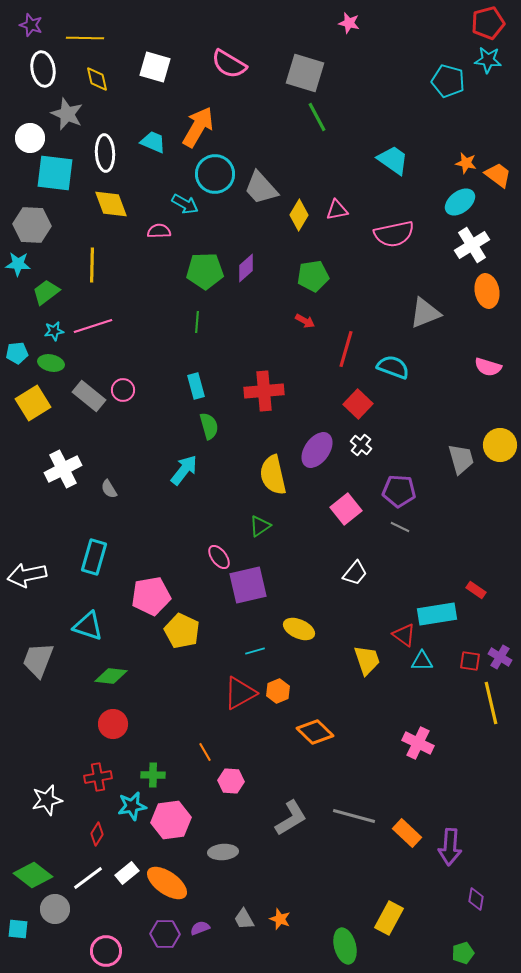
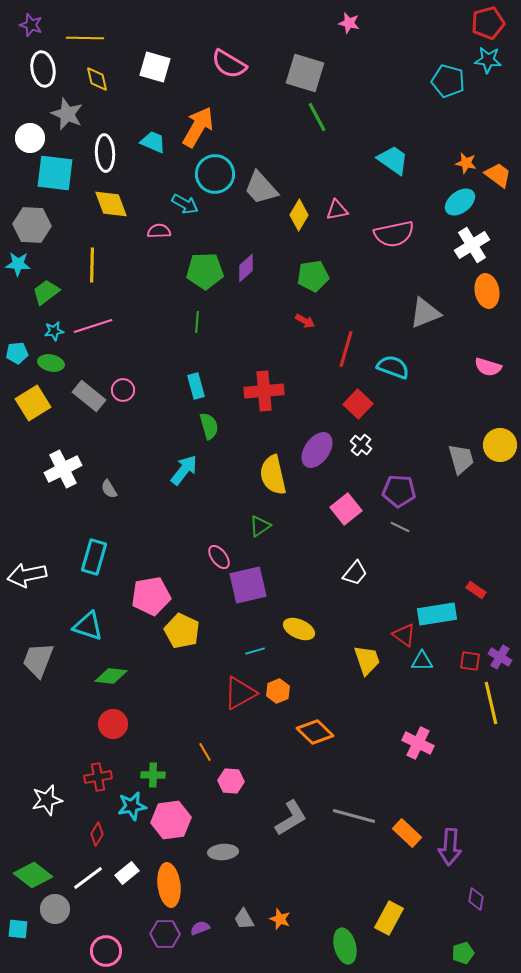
orange ellipse at (167, 883): moved 2 px right, 2 px down; rotated 48 degrees clockwise
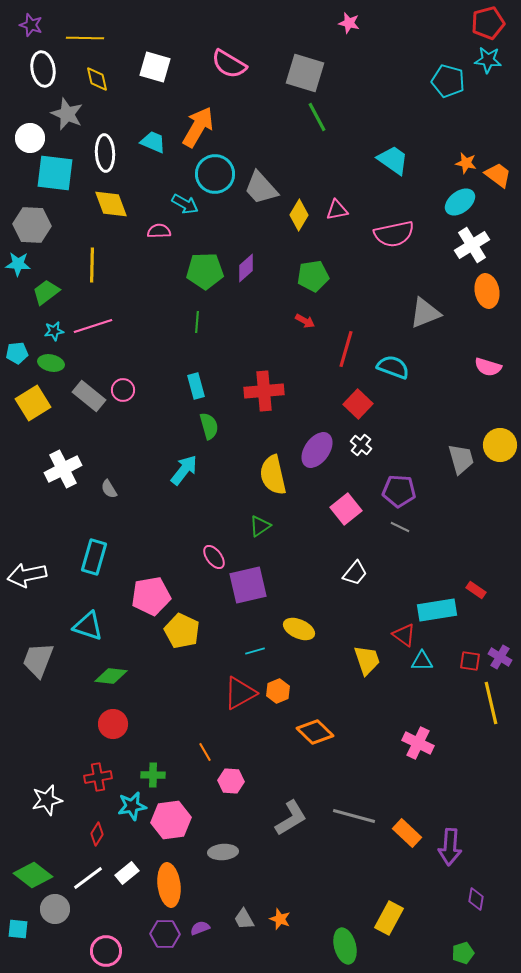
pink ellipse at (219, 557): moved 5 px left
cyan rectangle at (437, 614): moved 4 px up
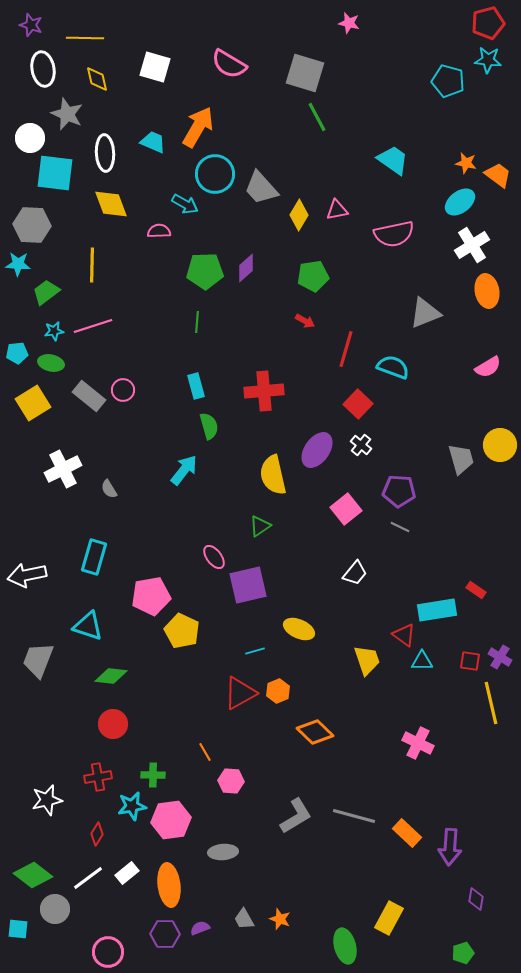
pink semicircle at (488, 367): rotated 48 degrees counterclockwise
gray L-shape at (291, 818): moved 5 px right, 2 px up
pink circle at (106, 951): moved 2 px right, 1 px down
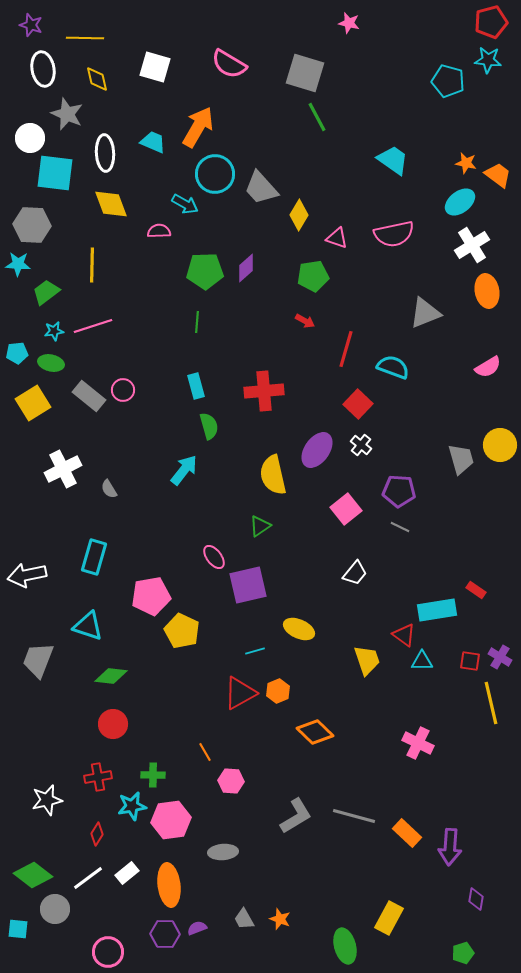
red pentagon at (488, 23): moved 3 px right, 1 px up
pink triangle at (337, 210): moved 28 px down; rotated 30 degrees clockwise
purple semicircle at (200, 928): moved 3 px left
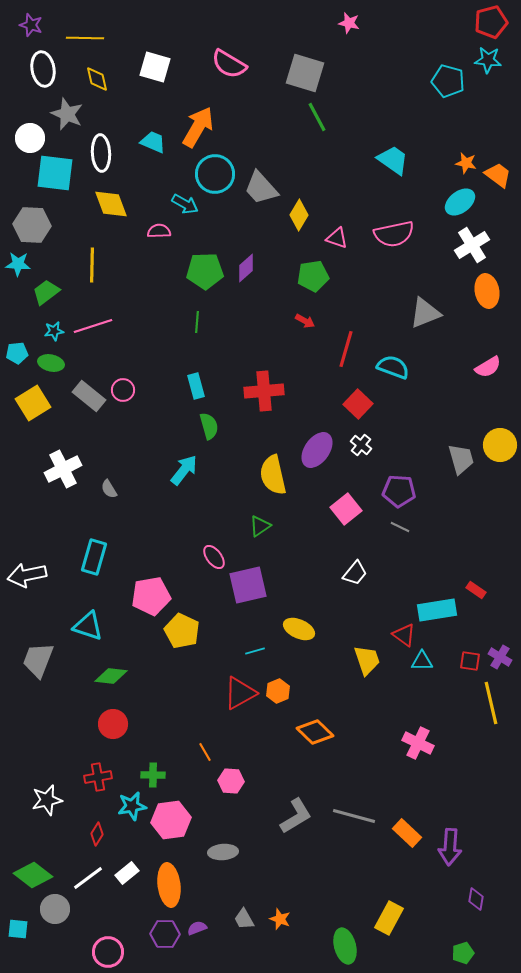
white ellipse at (105, 153): moved 4 px left
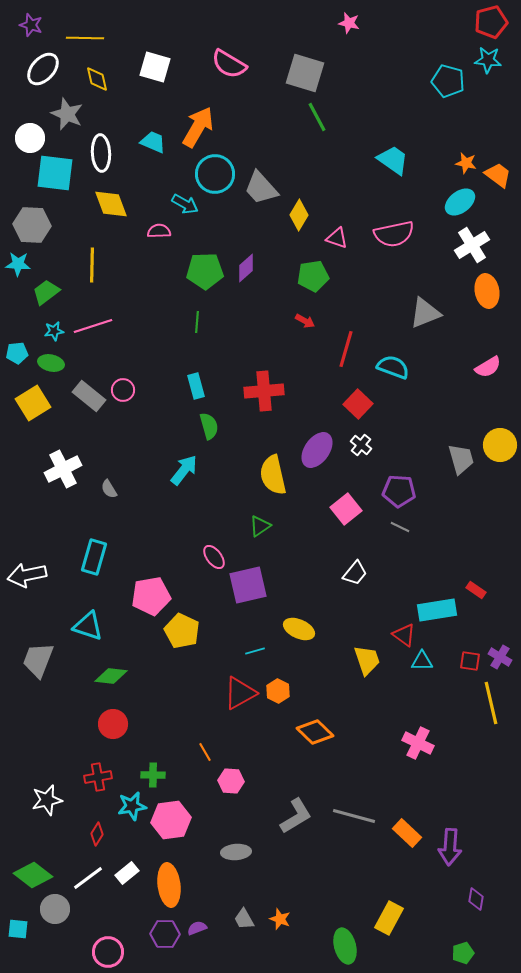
white ellipse at (43, 69): rotated 52 degrees clockwise
orange hexagon at (278, 691): rotated 10 degrees counterclockwise
gray ellipse at (223, 852): moved 13 px right
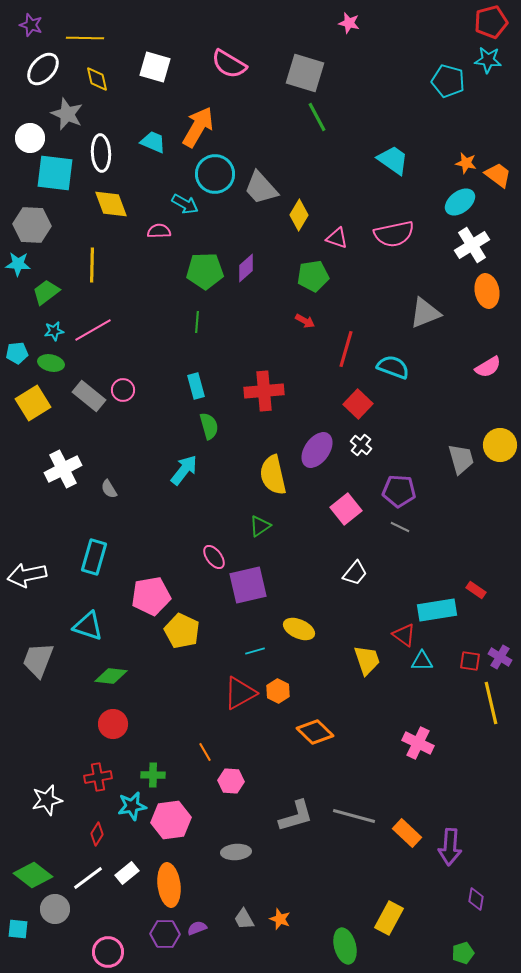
pink line at (93, 326): moved 4 px down; rotated 12 degrees counterclockwise
gray L-shape at (296, 816): rotated 15 degrees clockwise
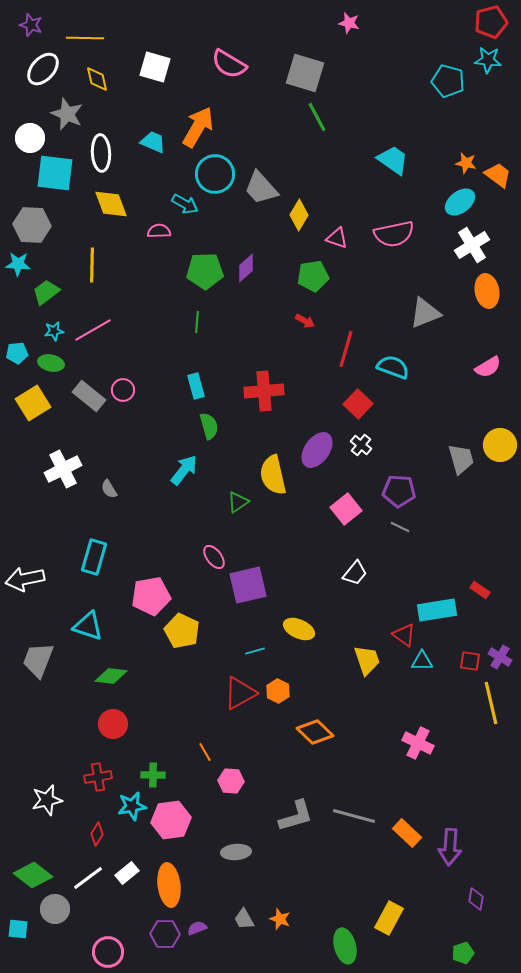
green triangle at (260, 526): moved 22 px left, 24 px up
white arrow at (27, 575): moved 2 px left, 4 px down
red rectangle at (476, 590): moved 4 px right
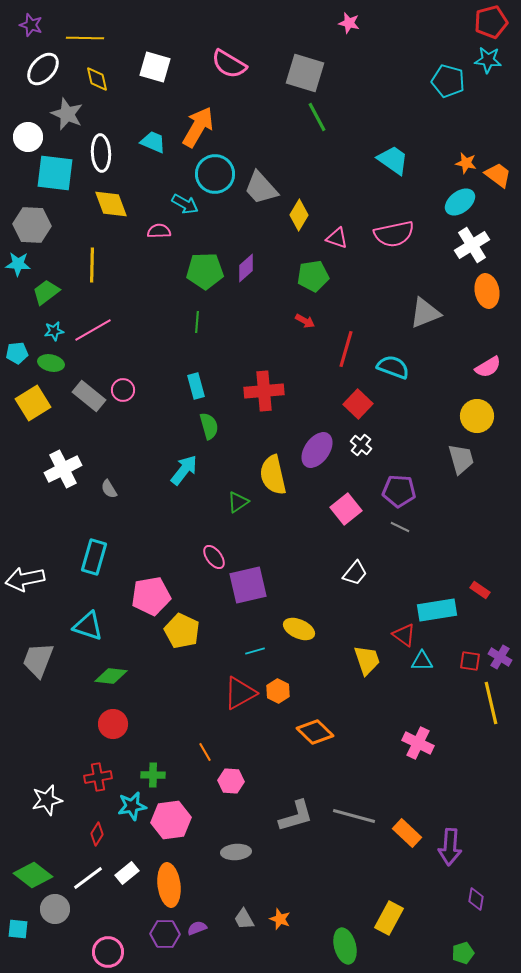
white circle at (30, 138): moved 2 px left, 1 px up
yellow circle at (500, 445): moved 23 px left, 29 px up
